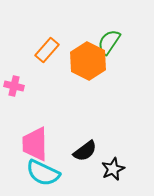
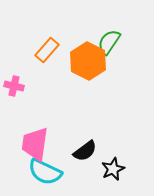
pink trapezoid: rotated 9 degrees clockwise
cyan semicircle: moved 2 px right, 1 px up
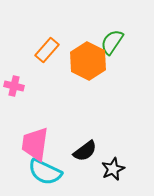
green semicircle: moved 3 px right
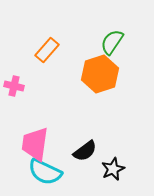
orange hexagon: moved 12 px right, 13 px down; rotated 15 degrees clockwise
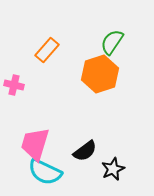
pink cross: moved 1 px up
pink trapezoid: rotated 9 degrees clockwise
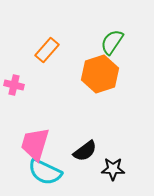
black star: rotated 25 degrees clockwise
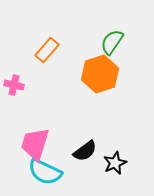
black star: moved 2 px right, 6 px up; rotated 25 degrees counterclockwise
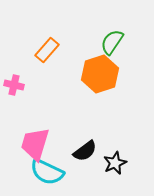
cyan semicircle: moved 2 px right
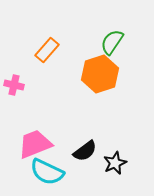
pink trapezoid: rotated 51 degrees clockwise
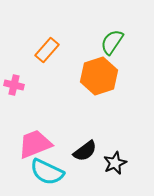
orange hexagon: moved 1 px left, 2 px down
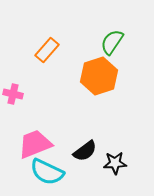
pink cross: moved 1 px left, 9 px down
black star: rotated 20 degrees clockwise
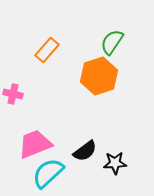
cyan semicircle: moved 1 px right, 1 px down; rotated 112 degrees clockwise
